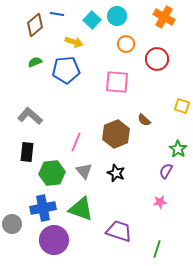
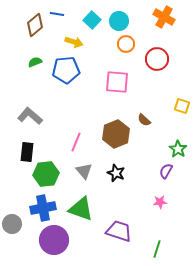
cyan circle: moved 2 px right, 5 px down
green hexagon: moved 6 px left, 1 px down
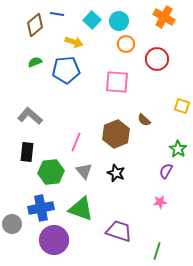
green hexagon: moved 5 px right, 2 px up
blue cross: moved 2 px left
green line: moved 2 px down
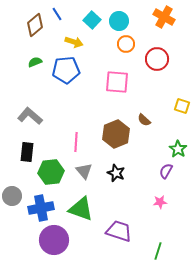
blue line: rotated 48 degrees clockwise
pink line: rotated 18 degrees counterclockwise
gray circle: moved 28 px up
green line: moved 1 px right
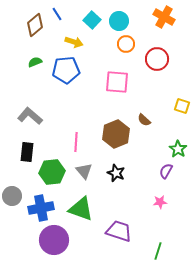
green hexagon: moved 1 px right
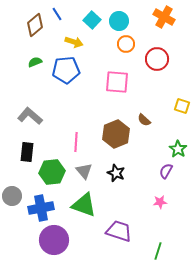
green triangle: moved 3 px right, 4 px up
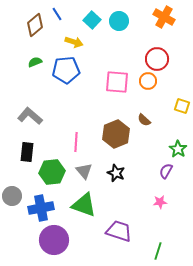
orange circle: moved 22 px right, 37 px down
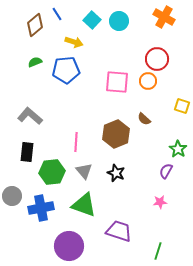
brown semicircle: moved 1 px up
purple circle: moved 15 px right, 6 px down
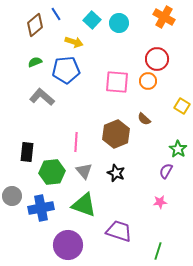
blue line: moved 1 px left
cyan circle: moved 2 px down
yellow square: rotated 14 degrees clockwise
gray L-shape: moved 12 px right, 19 px up
purple circle: moved 1 px left, 1 px up
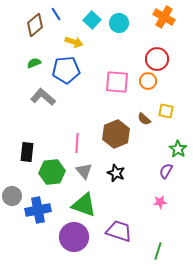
green semicircle: moved 1 px left, 1 px down
gray L-shape: moved 1 px right
yellow square: moved 16 px left, 5 px down; rotated 21 degrees counterclockwise
pink line: moved 1 px right, 1 px down
blue cross: moved 3 px left, 2 px down
purple circle: moved 6 px right, 8 px up
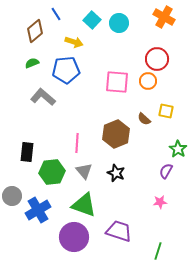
brown diamond: moved 6 px down
green semicircle: moved 2 px left
blue cross: rotated 20 degrees counterclockwise
